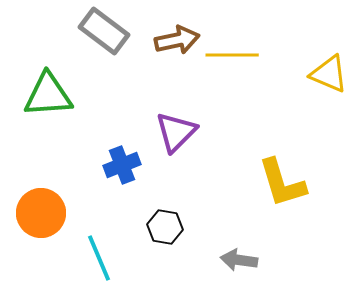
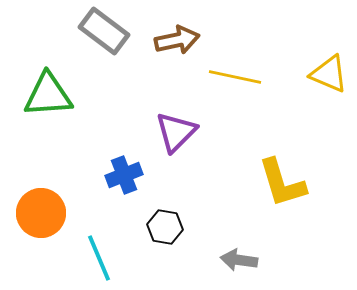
yellow line: moved 3 px right, 22 px down; rotated 12 degrees clockwise
blue cross: moved 2 px right, 10 px down
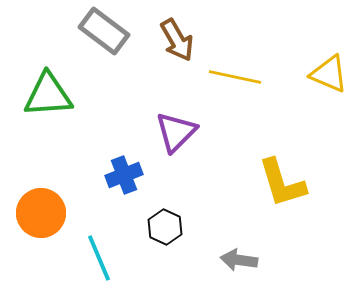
brown arrow: rotated 72 degrees clockwise
black hexagon: rotated 16 degrees clockwise
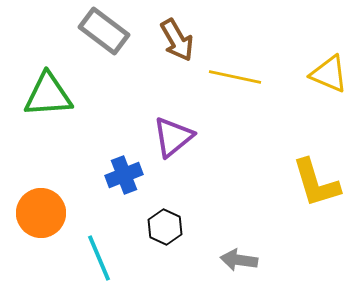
purple triangle: moved 3 px left, 5 px down; rotated 6 degrees clockwise
yellow L-shape: moved 34 px right
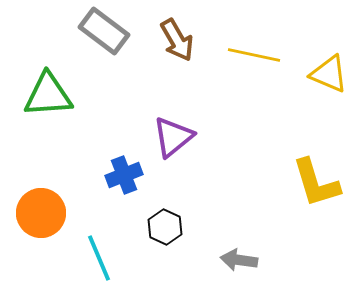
yellow line: moved 19 px right, 22 px up
